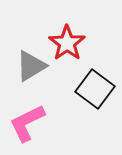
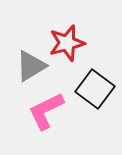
red star: rotated 21 degrees clockwise
pink L-shape: moved 19 px right, 12 px up
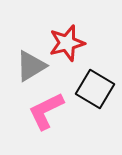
black square: rotated 6 degrees counterclockwise
